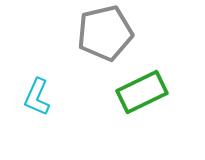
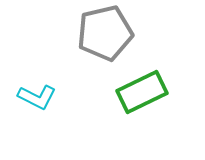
cyan L-shape: rotated 87 degrees counterclockwise
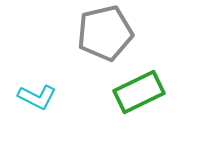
green rectangle: moved 3 px left
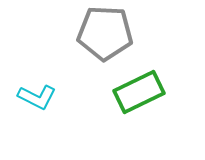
gray pentagon: rotated 16 degrees clockwise
